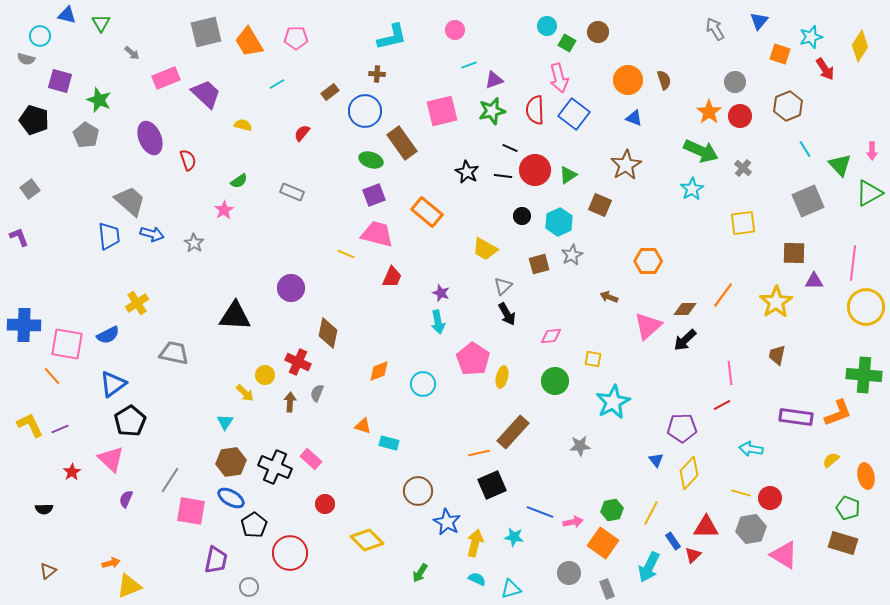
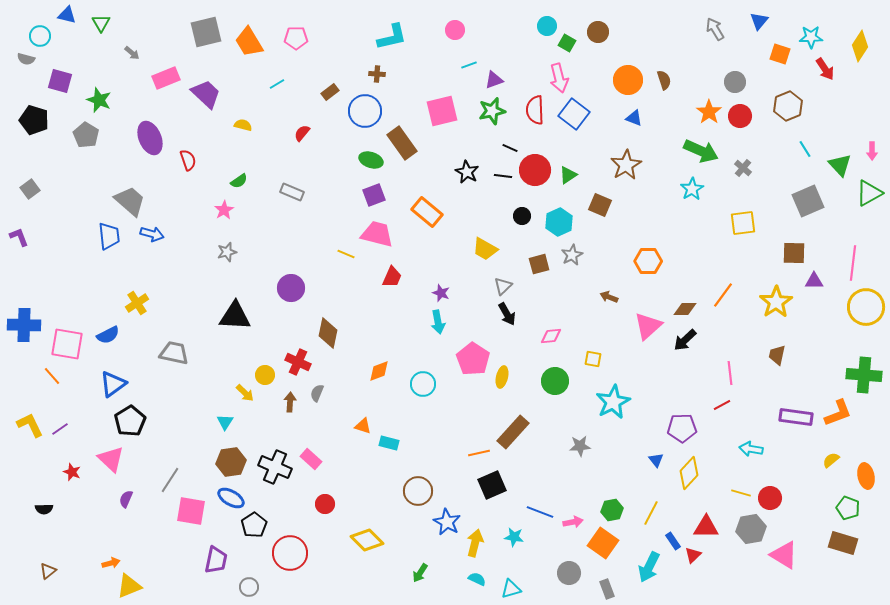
cyan star at (811, 37): rotated 15 degrees clockwise
gray star at (194, 243): moved 33 px right, 9 px down; rotated 24 degrees clockwise
purple line at (60, 429): rotated 12 degrees counterclockwise
red star at (72, 472): rotated 18 degrees counterclockwise
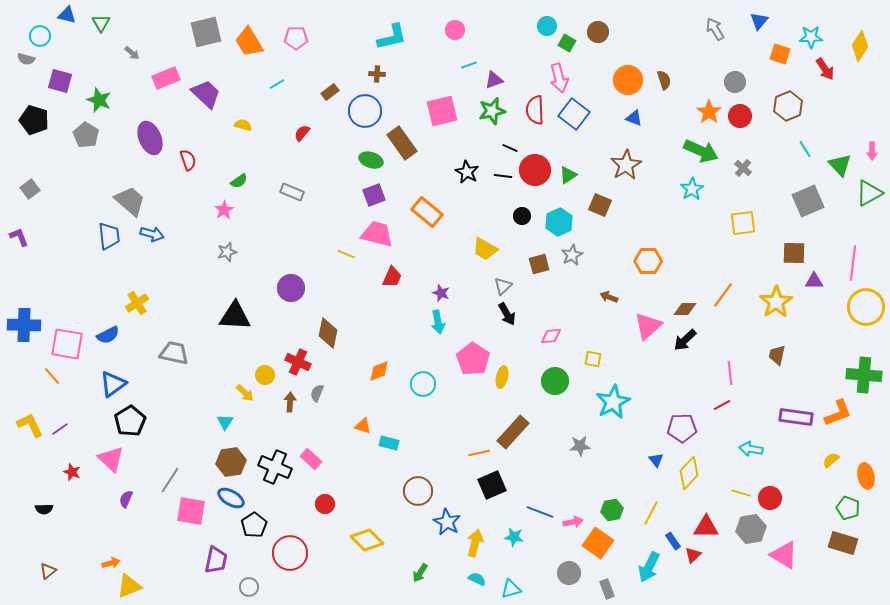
orange square at (603, 543): moved 5 px left
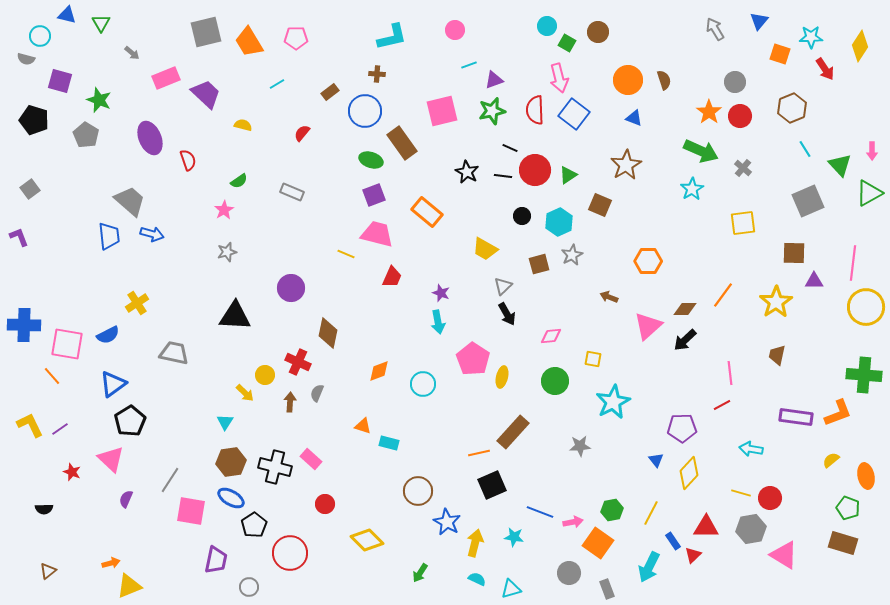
brown hexagon at (788, 106): moved 4 px right, 2 px down
black cross at (275, 467): rotated 8 degrees counterclockwise
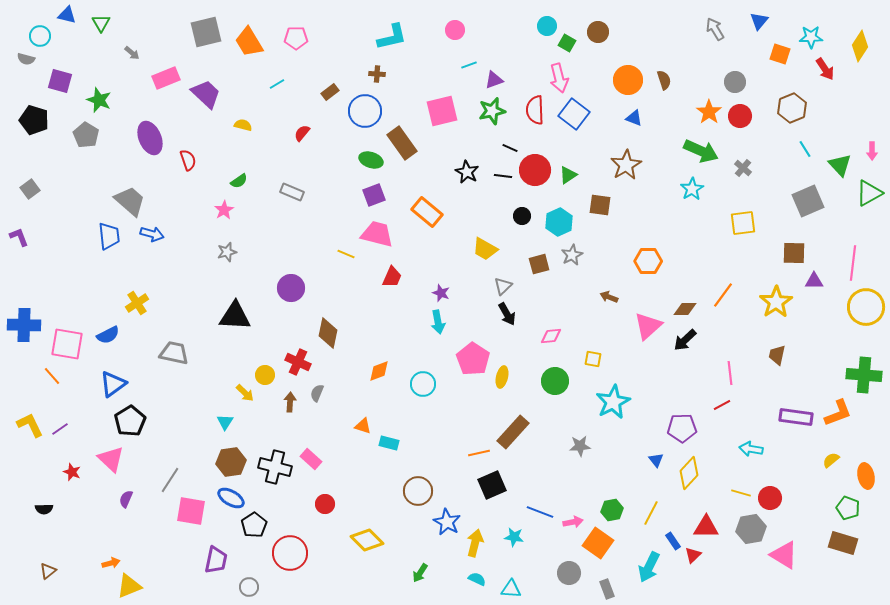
brown square at (600, 205): rotated 15 degrees counterclockwise
cyan triangle at (511, 589): rotated 20 degrees clockwise
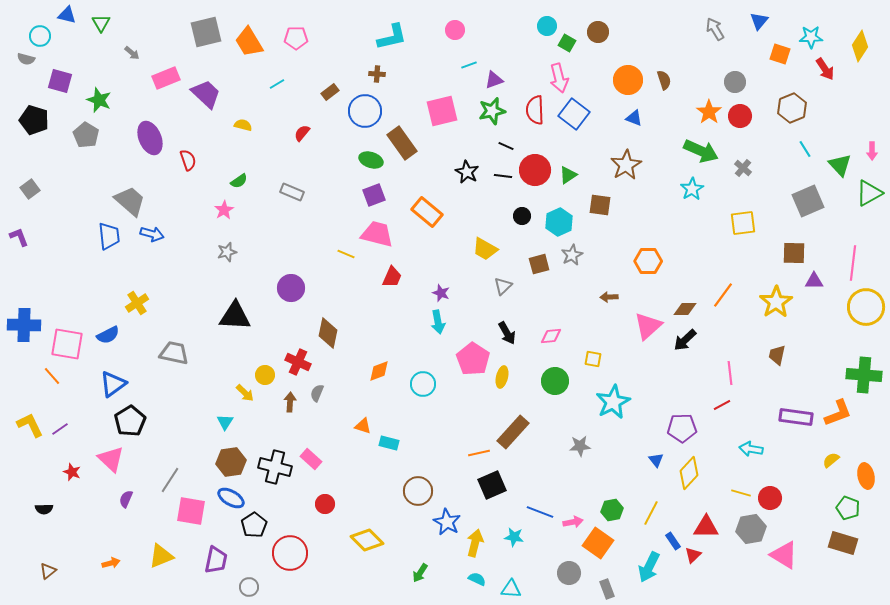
black line at (510, 148): moved 4 px left, 2 px up
brown arrow at (609, 297): rotated 24 degrees counterclockwise
black arrow at (507, 314): moved 19 px down
yellow triangle at (129, 586): moved 32 px right, 30 px up
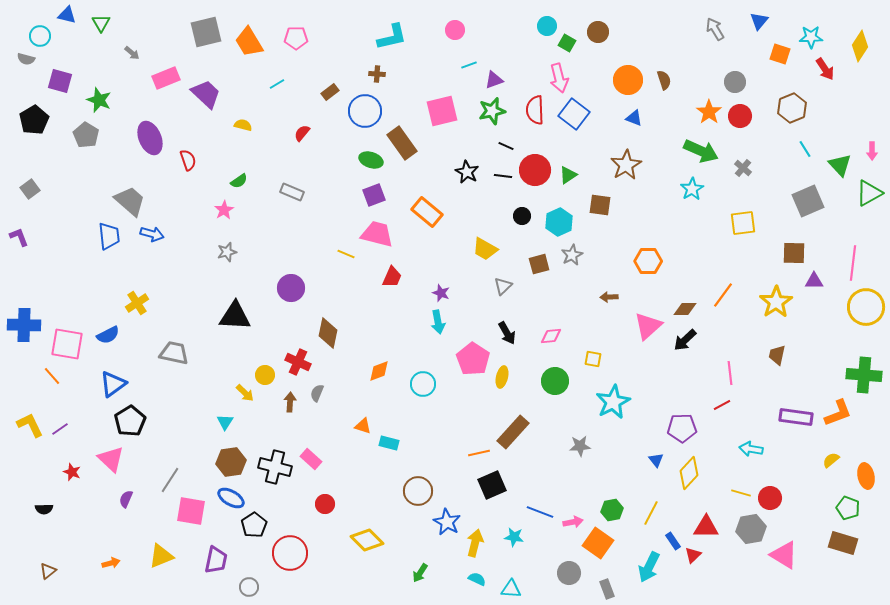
black pentagon at (34, 120): rotated 24 degrees clockwise
